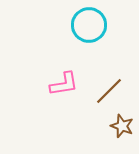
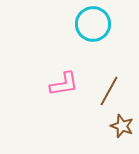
cyan circle: moved 4 px right, 1 px up
brown line: rotated 16 degrees counterclockwise
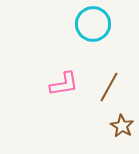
brown line: moved 4 px up
brown star: rotated 10 degrees clockwise
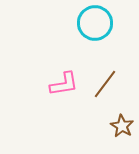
cyan circle: moved 2 px right, 1 px up
brown line: moved 4 px left, 3 px up; rotated 8 degrees clockwise
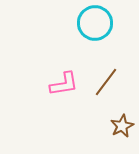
brown line: moved 1 px right, 2 px up
brown star: rotated 15 degrees clockwise
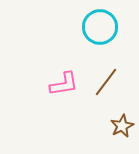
cyan circle: moved 5 px right, 4 px down
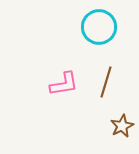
cyan circle: moved 1 px left
brown line: rotated 20 degrees counterclockwise
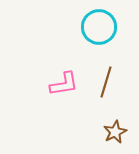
brown star: moved 7 px left, 6 px down
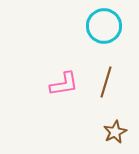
cyan circle: moved 5 px right, 1 px up
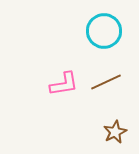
cyan circle: moved 5 px down
brown line: rotated 48 degrees clockwise
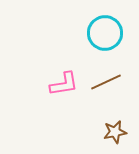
cyan circle: moved 1 px right, 2 px down
brown star: rotated 15 degrees clockwise
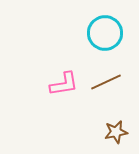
brown star: moved 1 px right
